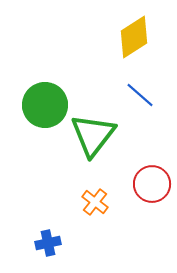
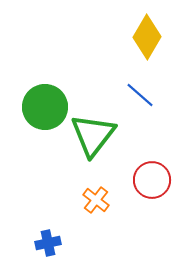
yellow diamond: moved 13 px right; rotated 27 degrees counterclockwise
green circle: moved 2 px down
red circle: moved 4 px up
orange cross: moved 1 px right, 2 px up
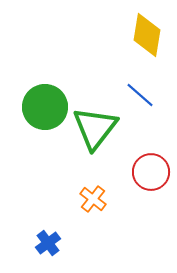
yellow diamond: moved 2 px up; rotated 21 degrees counterclockwise
green triangle: moved 2 px right, 7 px up
red circle: moved 1 px left, 8 px up
orange cross: moved 3 px left, 1 px up
blue cross: rotated 25 degrees counterclockwise
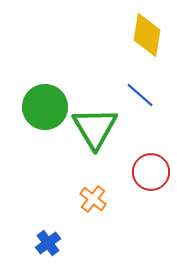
green triangle: rotated 9 degrees counterclockwise
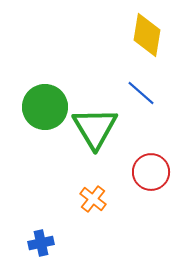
blue line: moved 1 px right, 2 px up
blue cross: moved 7 px left; rotated 25 degrees clockwise
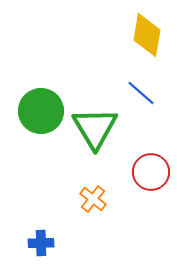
green circle: moved 4 px left, 4 px down
blue cross: rotated 10 degrees clockwise
